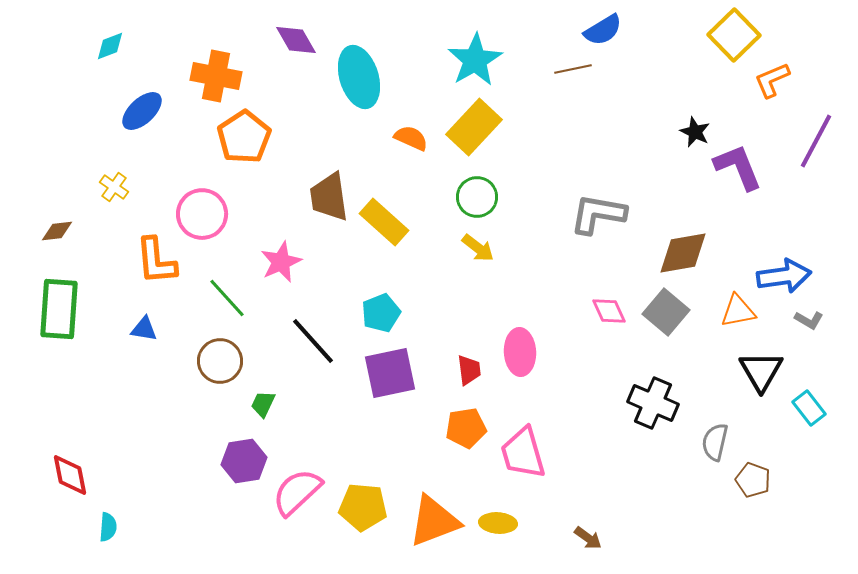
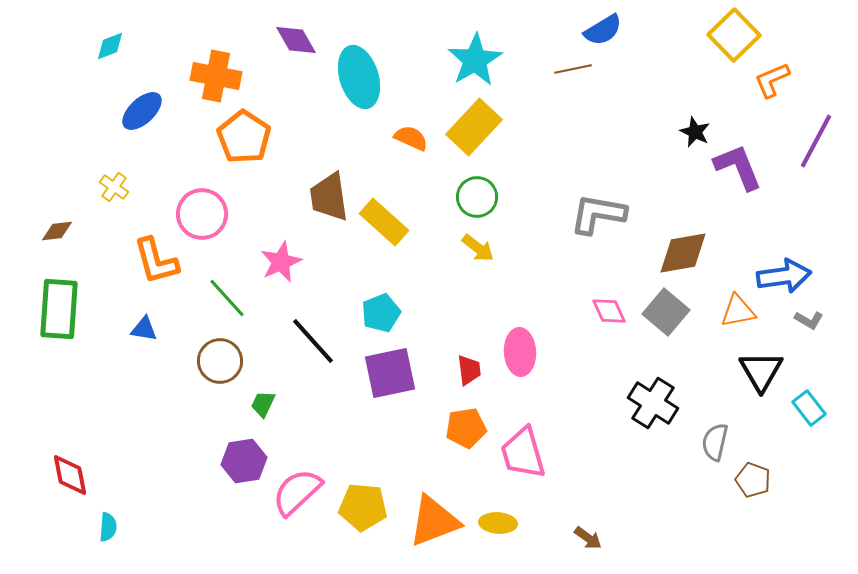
orange pentagon at (244, 137): rotated 6 degrees counterclockwise
orange L-shape at (156, 261): rotated 10 degrees counterclockwise
black cross at (653, 403): rotated 9 degrees clockwise
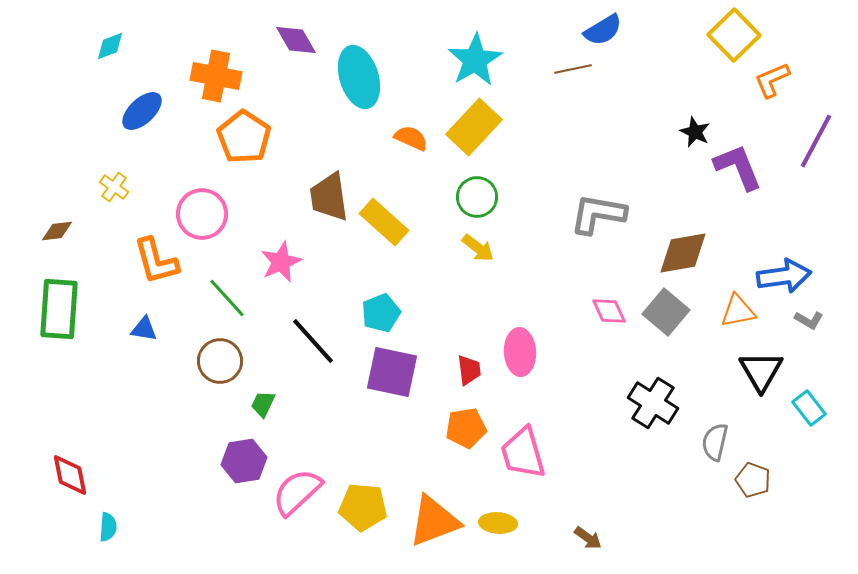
purple square at (390, 373): moved 2 px right, 1 px up; rotated 24 degrees clockwise
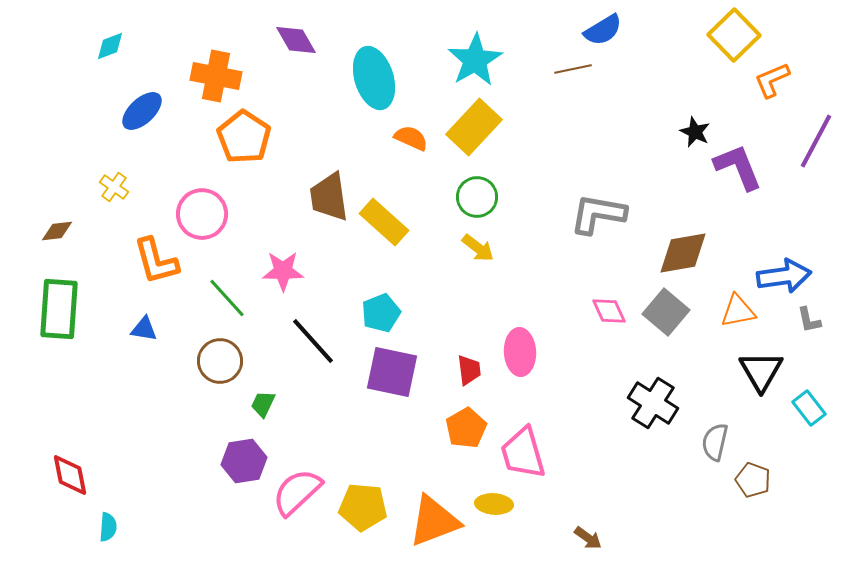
cyan ellipse at (359, 77): moved 15 px right, 1 px down
pink star at (281, 262): moved 2 px right, 9 px down; rotated 24 degrees clockwise
gray L-shape at (809, 320): rotated 48 degrees clockwise
orange pentagon at (466, 428): rotated 21 degrees counterclockwise
yellow ellipse at (498, 523): moved 4 px left, 19 px up
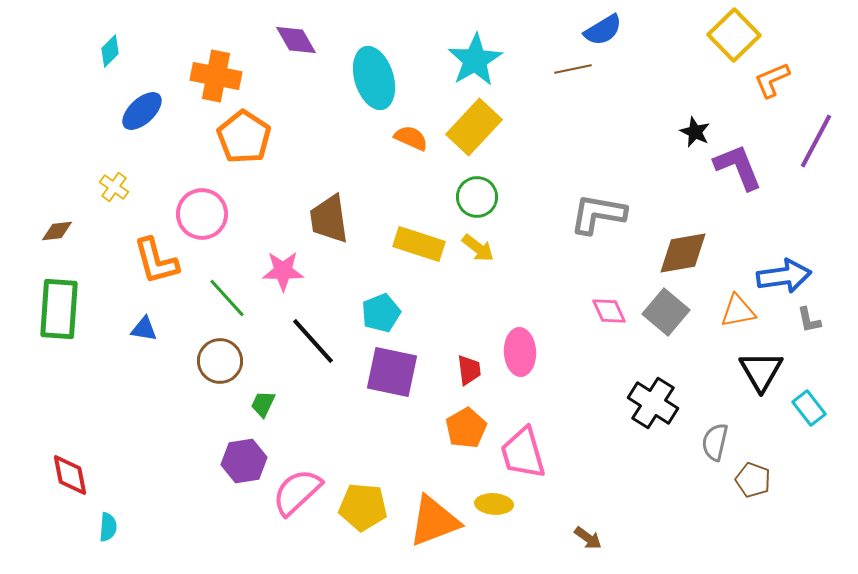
cyan diamond at (110, 46): moved 5 px down; rotated 24 degrees counterclockwise
brown trapezoid at (329, 197): moved 22 px down
yellow rectangle at (384, 222): moved 35 px right, 22 px down; rotated 24 degrees counterclockwise
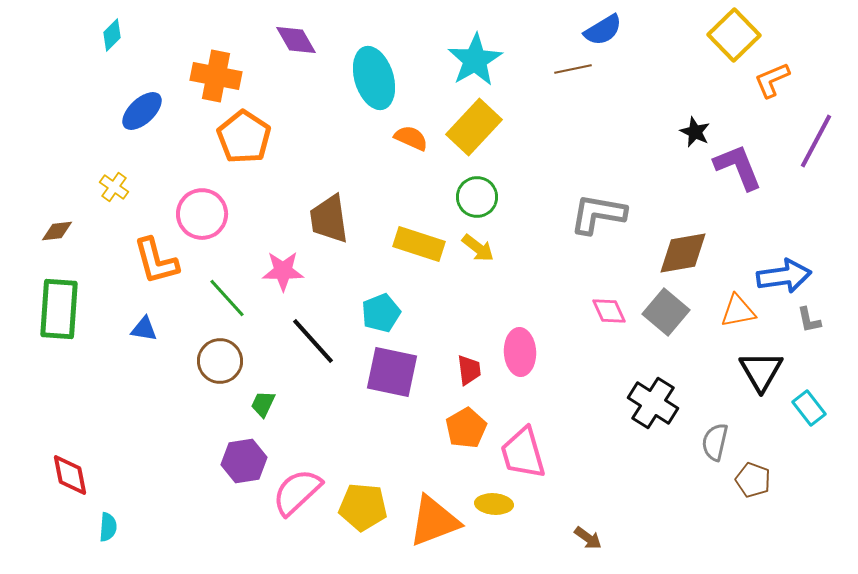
cyan diamond at (110, 51): moved 2 px right, 16 px up
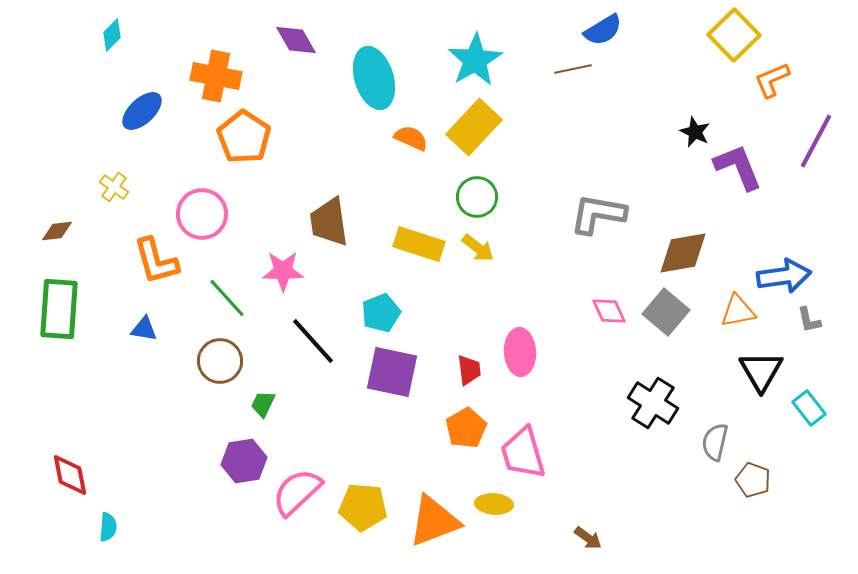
brown trapezoid at (329, 219): moved 3 px down
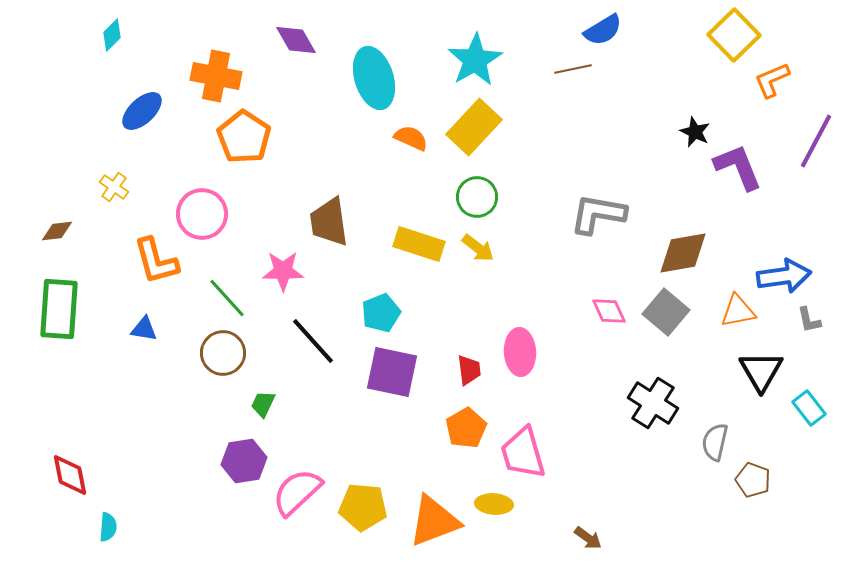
brown circle at (220, 361): moved 3 px right, 8 px up
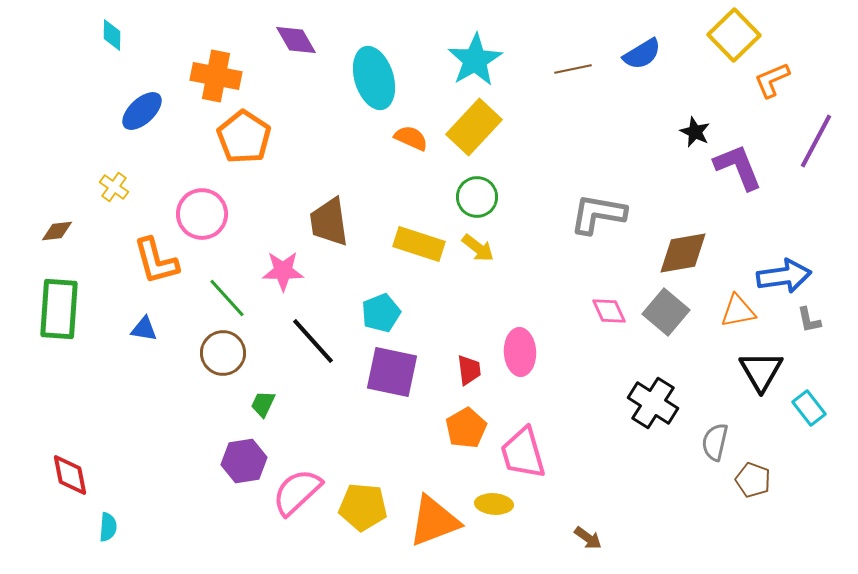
blue semicircle at (603, 30): moved 39 px right, 24 px down
cyan diamond at (112, 35): rotated 44 degrees counterclockwise
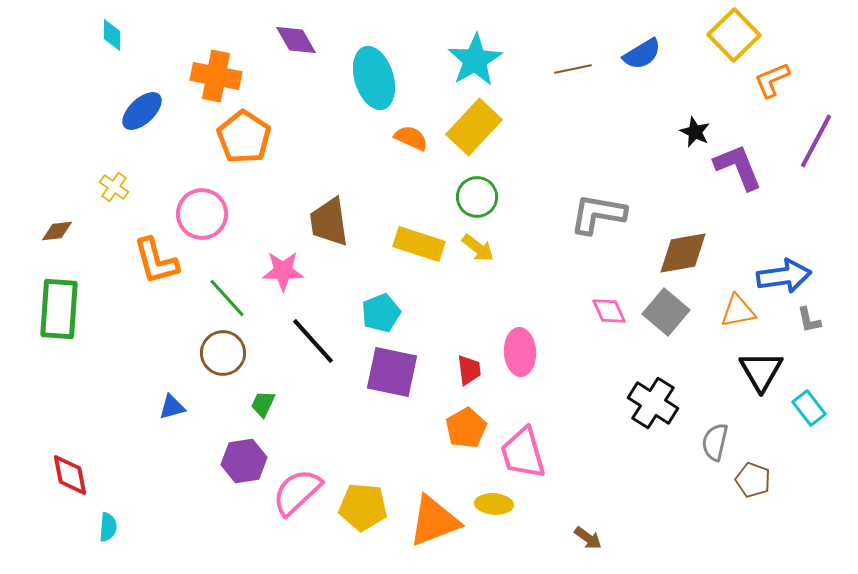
blue triangle at (144, 329): moved 28 px right, 78 px down; rotated 24 degrees counterclockwise
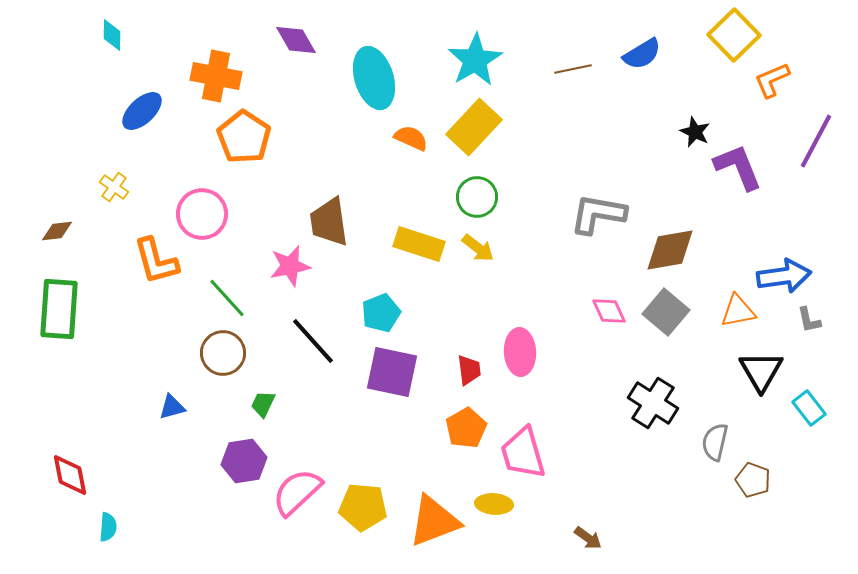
brown diamond at (683, 253): moved 13 px left, 3 px up
pink star at (283, 271): moved 7 px right, 5 px up; rotated 12 degrees counterclockwise
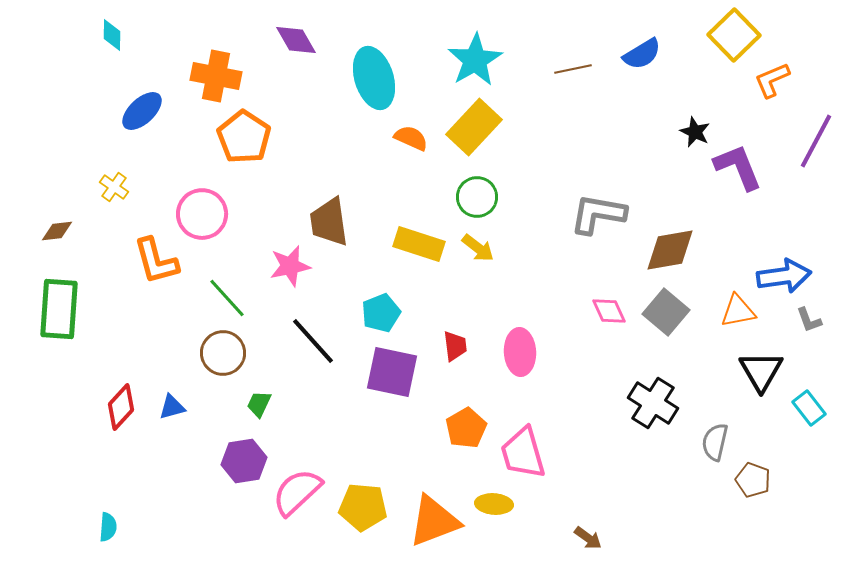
gray L-shape at (809, 320): rotated 8 degrees counterclockwise
red trapezoid at (469, 370): moved 14 px left, 24 px up
green trapezoid at (263, 404): moved 4 px left
red diamond at (70, 475): moved 51 px right, 68 px up; rotated 54 degrees clockwise
